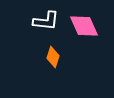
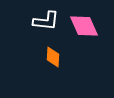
orange diamond: rotated 15 degrees counterclockwise
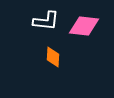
pink diamond: rotated 60 degrees counterclockwise
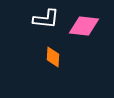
white L-shape: moved 2 px up
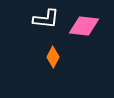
orange diamond: rotated 25 degrees clockwise
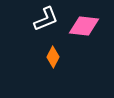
white L-shape: rotated 28 degrees counterclockwise
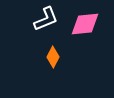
pink diamond: moved 1 px right, 2 px up; rotated 12 degrees counterclockwise
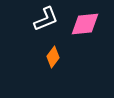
orange diamond: rotated 10 degrees clockwise
